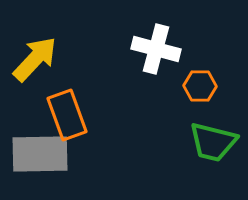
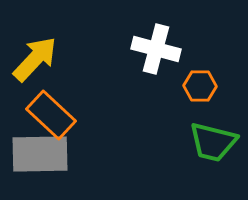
orange rectangle: moved 16 px left; rotated 27 degrees counterclockwise
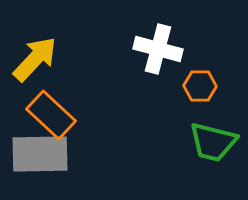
white cross: moved 2 px right
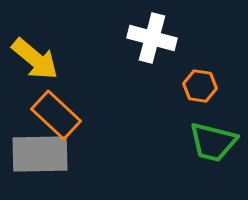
white cross: moved 6 px left, 11 px up
yellow arrow: rotated 87 degrees clockwise
orange hexagon: rotated 8 degrees clockwise
orange rectangle: moved 5 px right
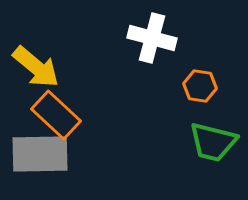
yellow arrow: moved 1 px right, 8 px down
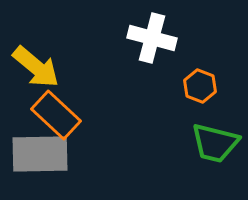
orange hexagon: rotated 12 degrees clockwise
green trapezoid: moved 2 px right, 1 px down
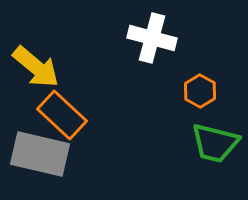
orange hexagon: moved 5 px down; rotated 8 degrees clockwise
orange rectangle: moved 6 px right
gray rectangle: rotated 14 degrees clockwise
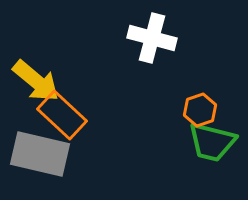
yellow arrow: moved 14 px down
orange hexagon: moved 19 px down; rotated 12 degrees clockwise
green trapezoid: moved 3 px left, 1 px up
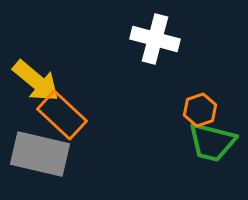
white cross: moved 3 px right, 1 px down
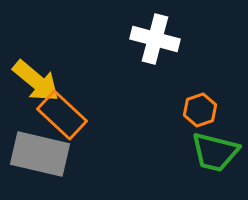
green trapezoid: moved 3 px right, 10 px down
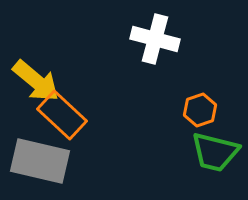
gray rectangle: moved 7 px down
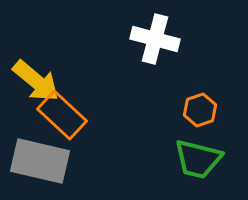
green trapezoid: moved 17 px left, 7 px down
